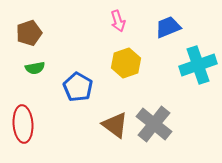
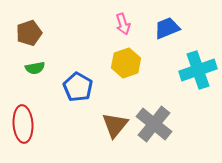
pink arrow: moved 5 px right, 3 px down
blue trapezoid: moved 1 px left, 1 px down
cyan cross: moved 5 px down
brown triangle: rotated 32 degrees clockwise
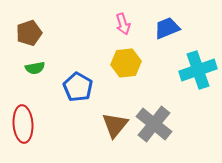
yellow hexagon: rotated 12 degrees clockwise
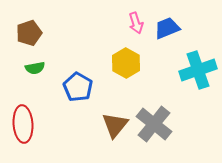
pink arrow: moved 13 px right, 1 px up
yellow hexagon: rotated 24 degrees counterclockwise
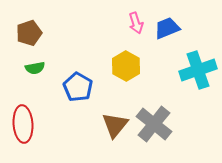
yellow hexagon: moved 3 px down
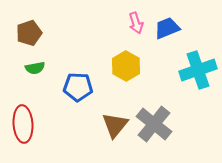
blue pentagon: rotated 28 degrees counterclockwise
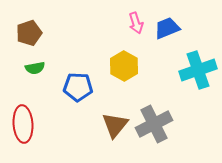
yellow hexagon: moved 2 px left
gray cross: rotated 24 degrees clockwise
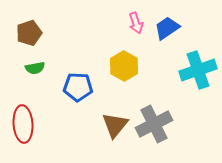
blue trapezoid: rotated 12 degrees counterclockwise
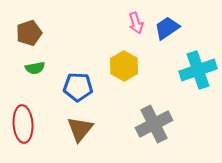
brown triangle: moved 35 px left, 4 px down
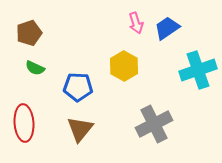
green semicircle: rotated 36 degrees clockwise
red ellipse: moved 1 px right, 1 px up
